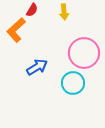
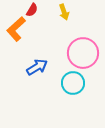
yellow arrow: rotated 14 degrees counterclockwise
orange L-shape: moved 1 px up
pink circle: moved 1 px left
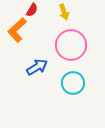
orange L-shape: moved 1 px right, 1 px down
pink circle: moved 12 px left, 8 px up
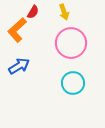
red semicircle: moved 1 px right, 2 px down
pink circle: moved 2 px up
blue arrow: moved 18 px left, 1 px up
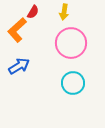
yellow arrow: rotated 28 degrees clockwise
